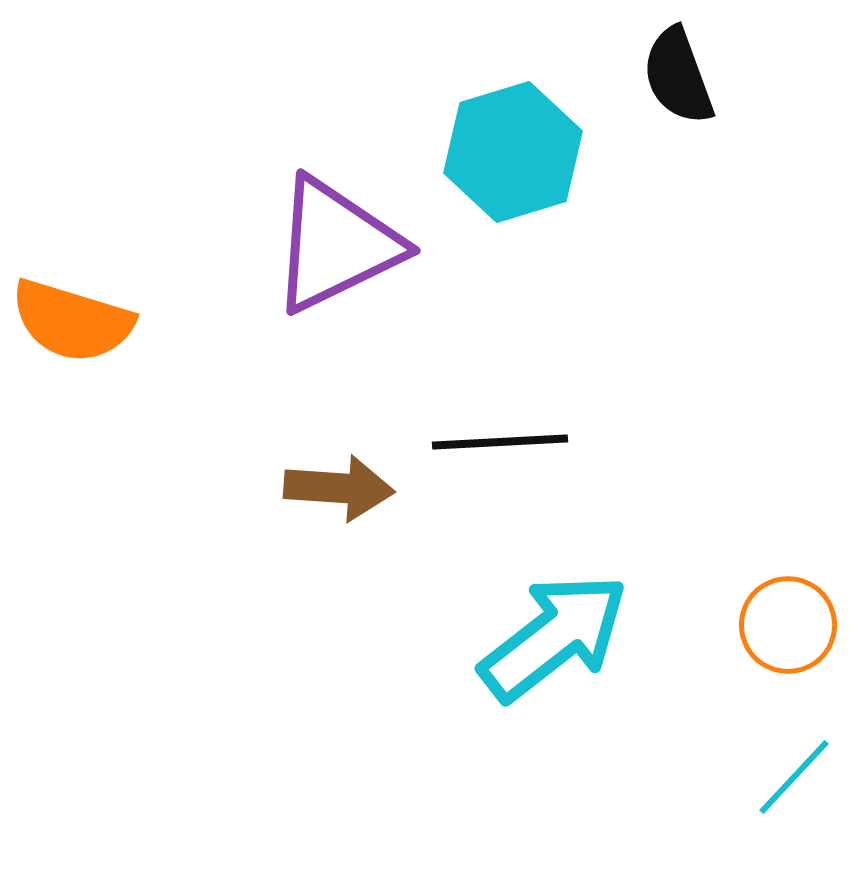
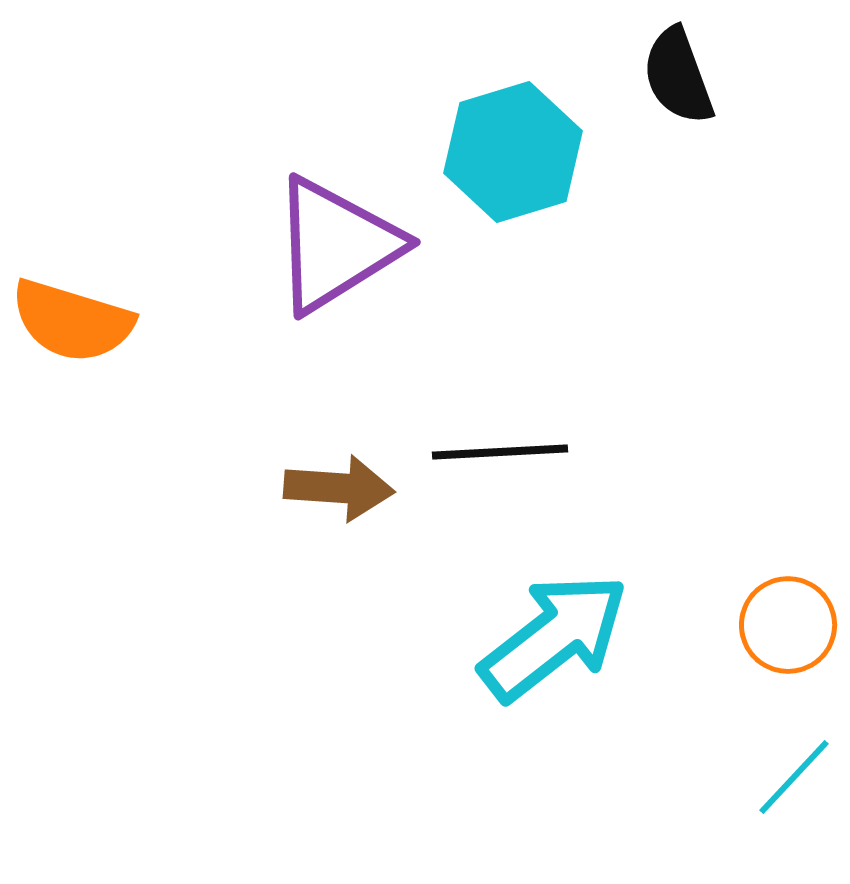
purple triangle: rotated 6 degrees counterclockwise
black line: moved 10 px down
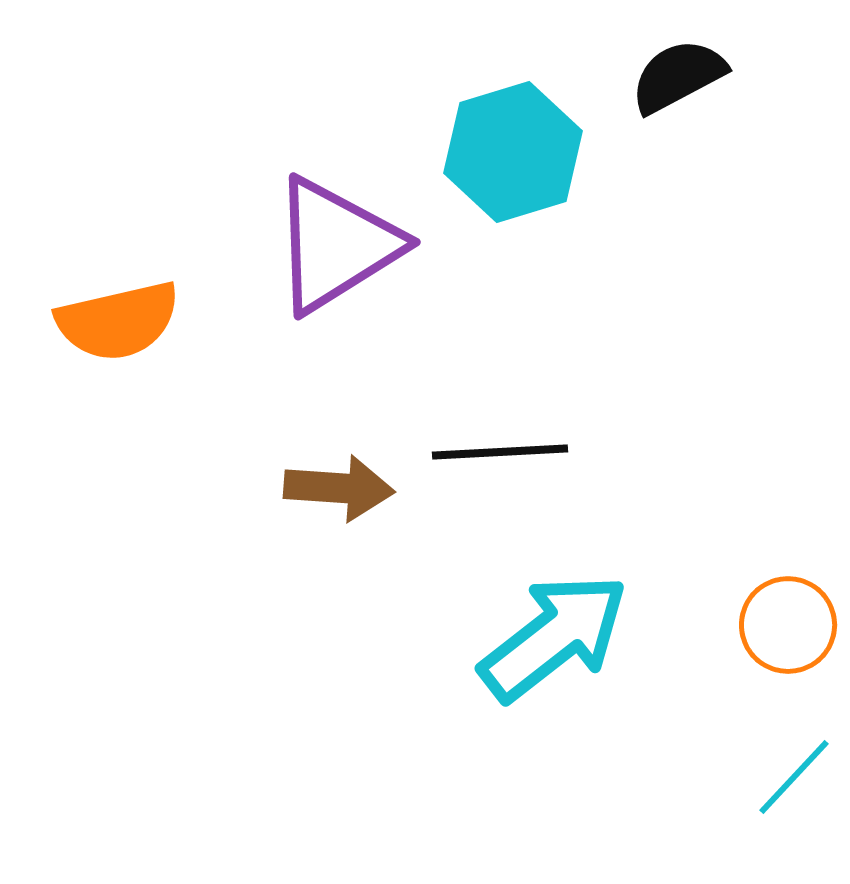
black semicircle: rotated 82 degrees clockwise
orange semicircle: moved 46 px right; rotated 30 degrees counterclockwise
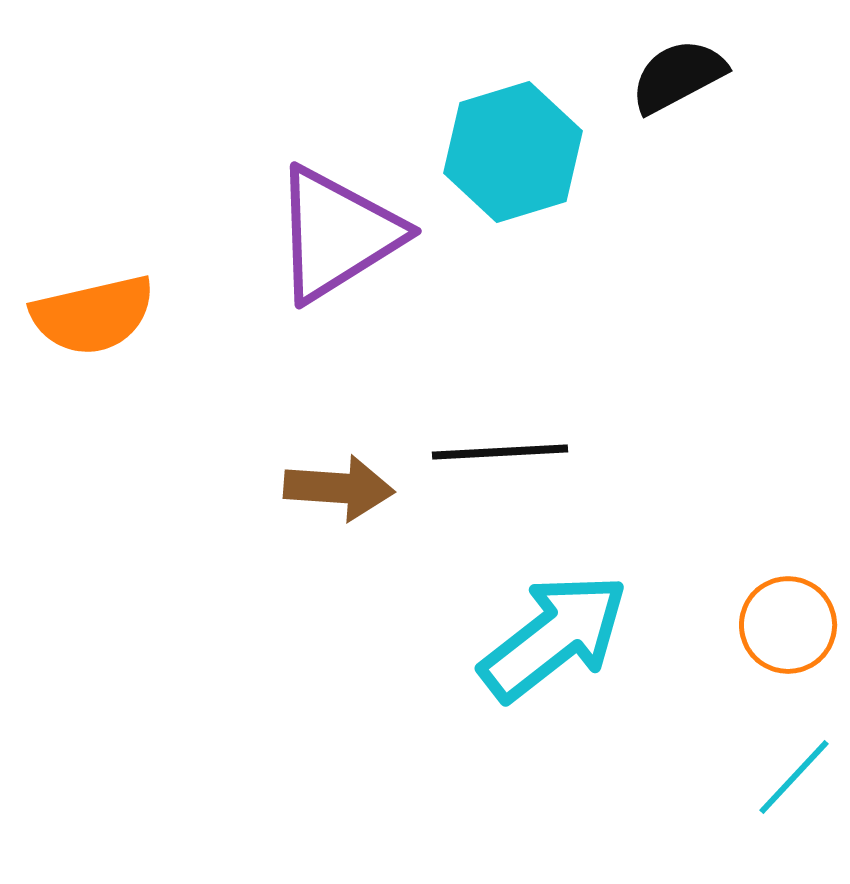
purple triangle: moved 1 px right, 11 px up
orange semicircle: moved 25 px left, 6 px up
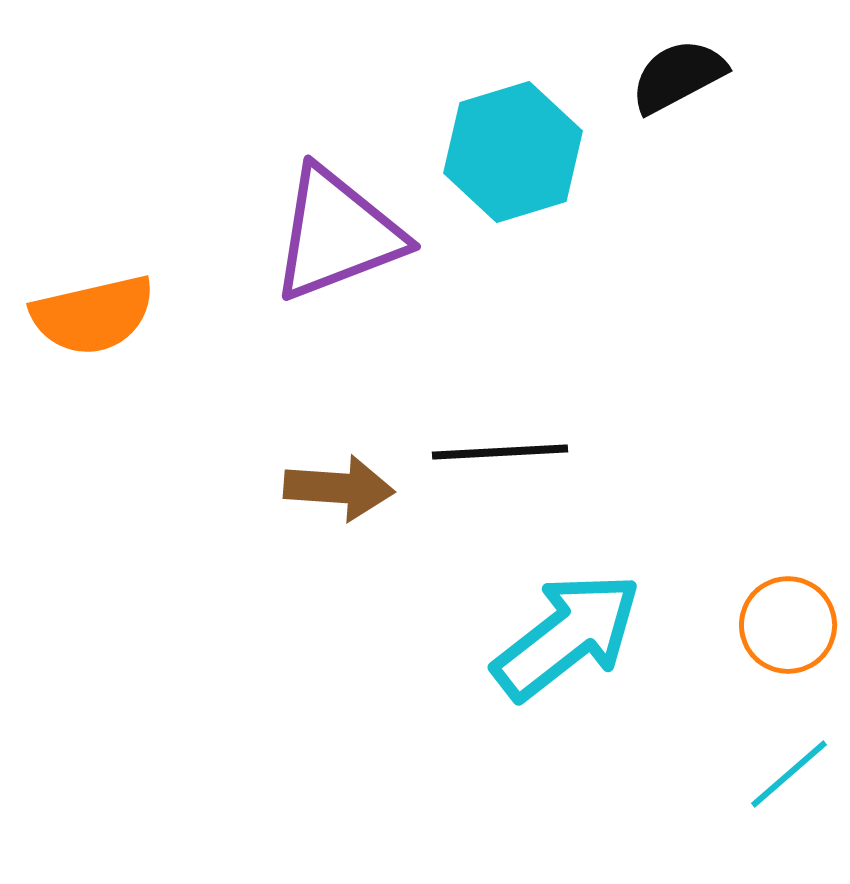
purple triangle: rotated 11 degrees clockwise
cyan arrow: moved 13 px right, 1 px up
cyan line: moved 5 px left, 3 px up; rotated 6 degrees clockwise
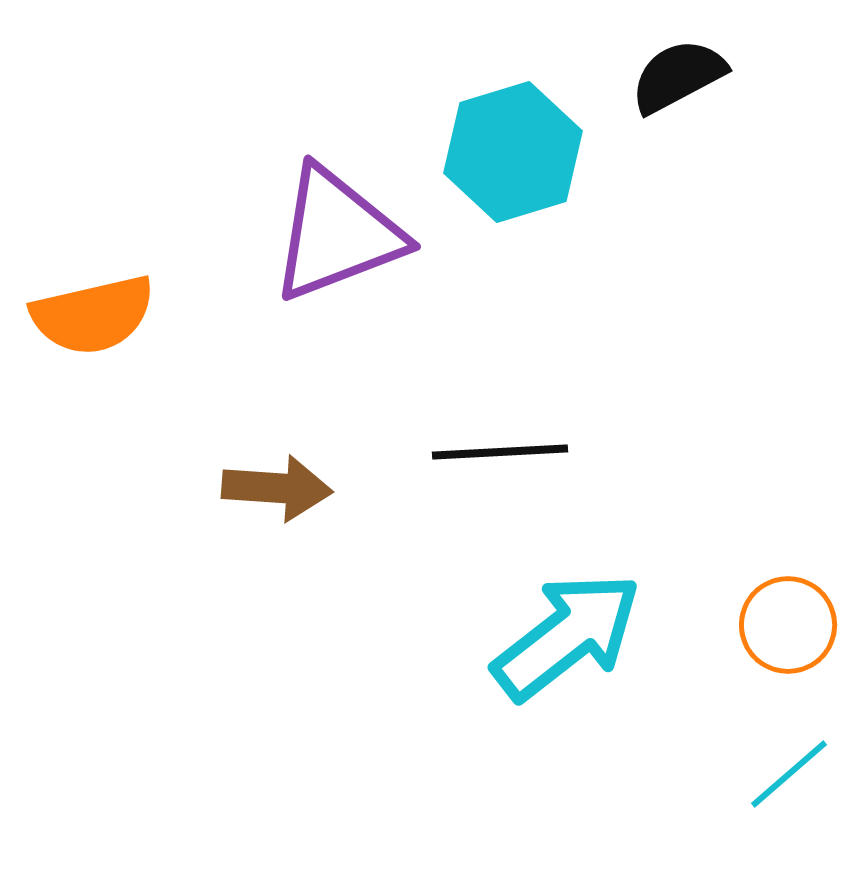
brown arrow: moved 62 px left
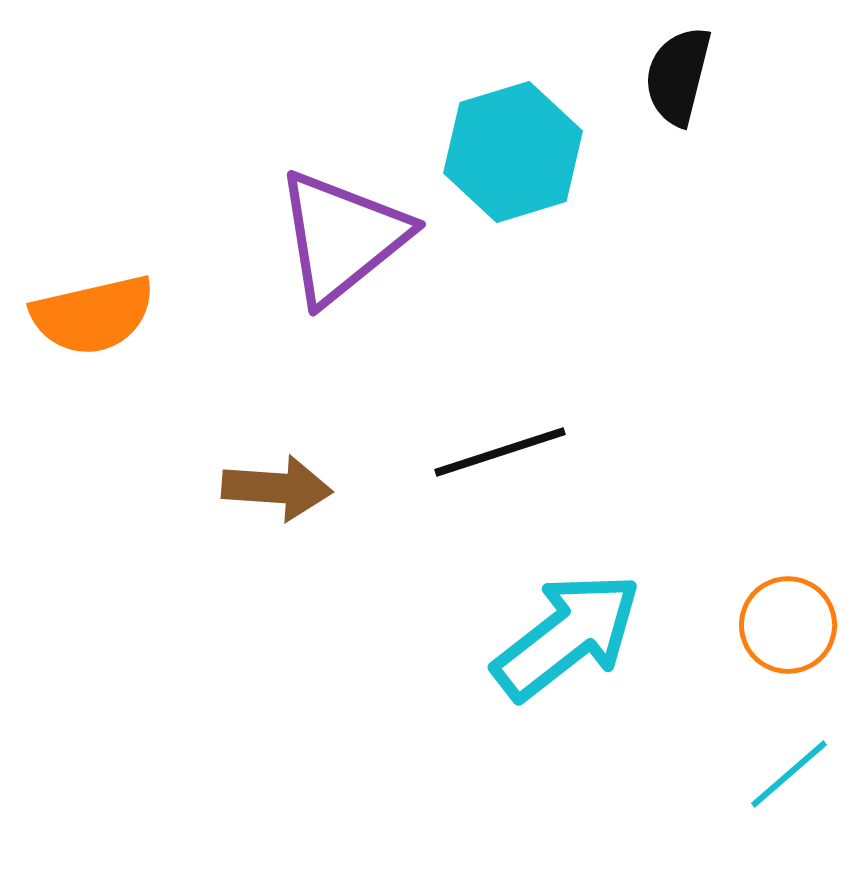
black semicircle: rotated 48 degrees counterclockwise
purple triangle: moved 5 px right, 3 px down; rotated 18 degrees counterclockwise
black line: rotated 15 degrees counterclockwise
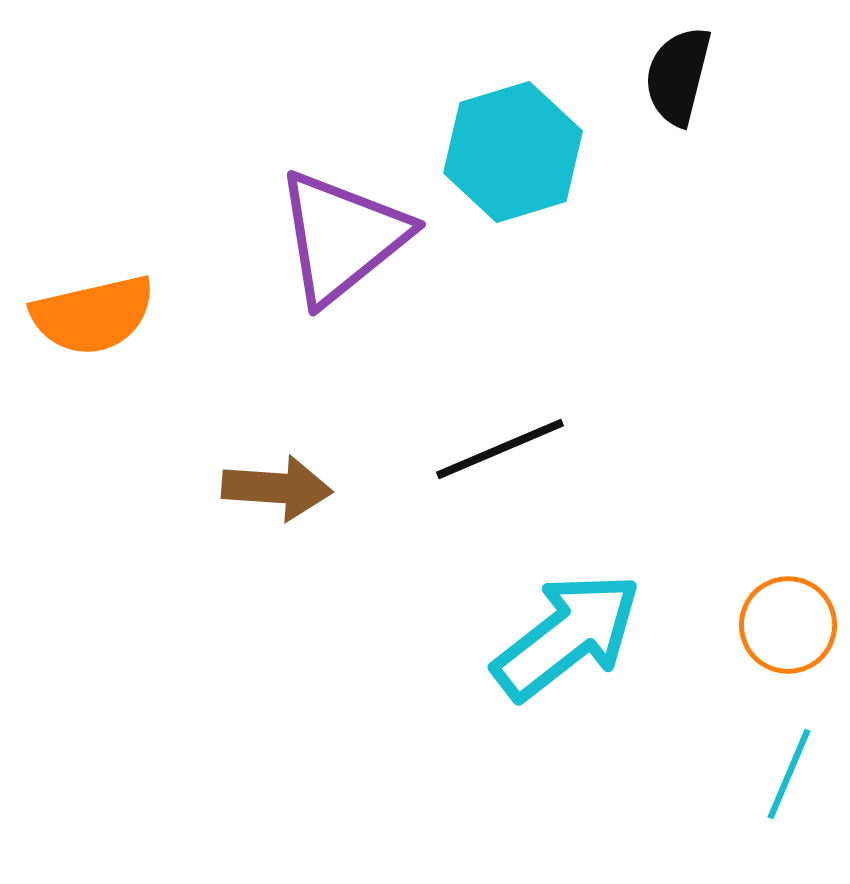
black line: moved 3 px up; rotated 5 degrees counterclockwise
cyan line: rotated 26 degrees counterclockwise
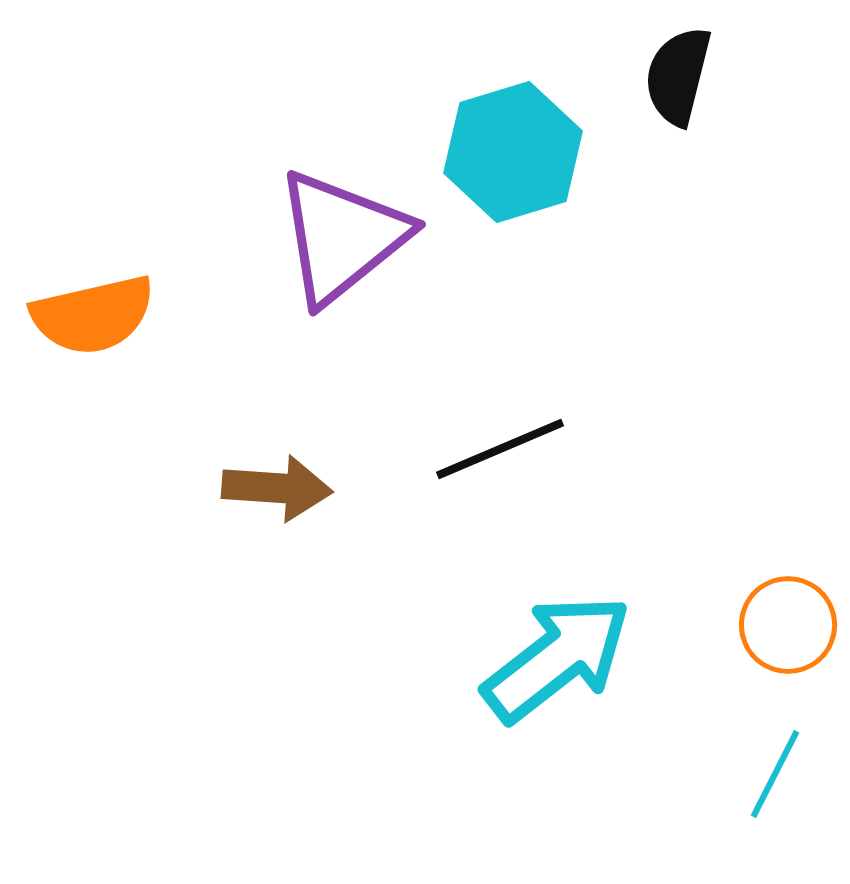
cyan arrow: moved 10 px left, 22 px down
cyan line: moved 14 px left; rotated 4 degrees clockwise
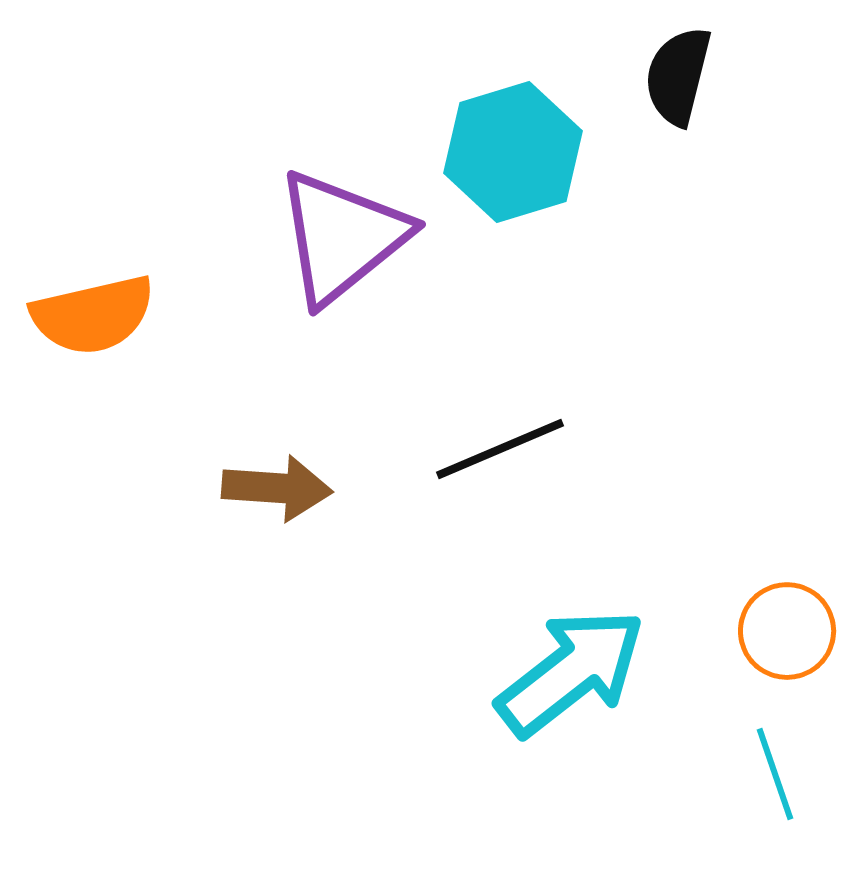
orange circle: moved 1 px left, 6 px down
cyan arrow: moved 14 px right, 14 px down
cyan line: rotated 46 degrees counterclockwise
